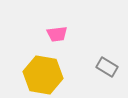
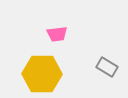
yellow hexagon: moved 1 px left, 1 px up; rotated 9 degrees counterclockwise
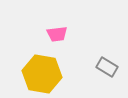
yellow hexagon: rotated 9 degrees clockwise
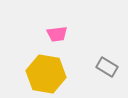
yellow hexagon: moved 4 px right
